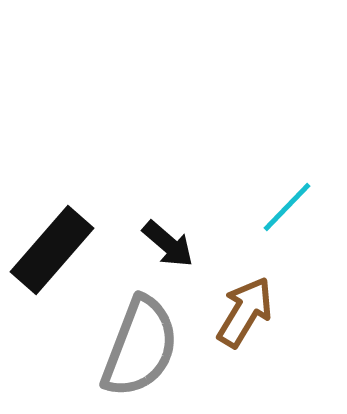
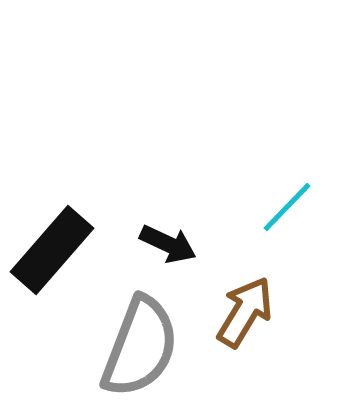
black arrow: rotated 16 degrees counterclockwise
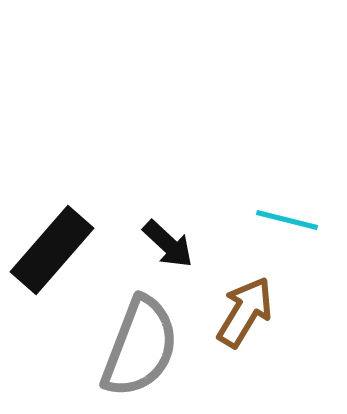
cyan line: moved 13 px down; rotated 60 degrees clockwise
black arrow: rotated 18 degrees clockwise
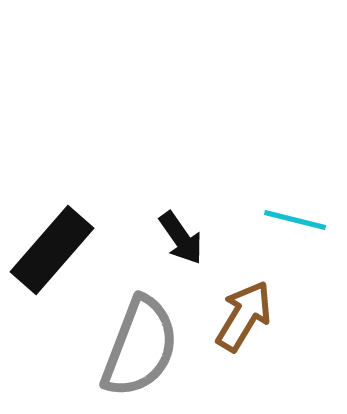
cyan line: moved 8 px right
black arrow: moved 13 px right, 6 px up; rotated 12 degrees clockwise
brown arrow: moved 1 px left, 4 px down
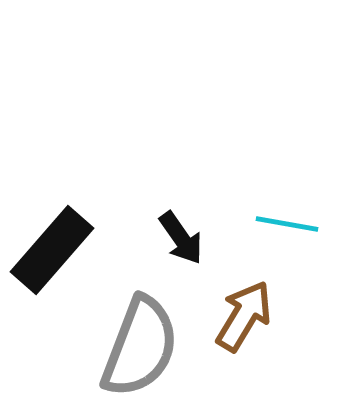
cyan line: moved 8 px left, 4 px down; rotated 4 degrees counterclockwise
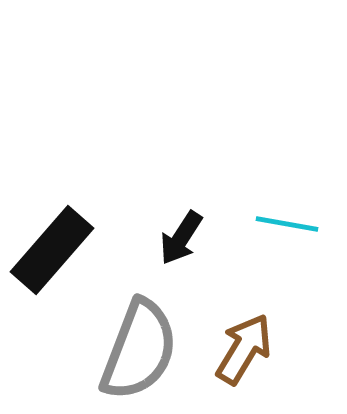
black arrow: rotated 68 degrees clockwise
brown arrow: moved 33 px down
gray semicircle: moved 1 px left, 3 px down
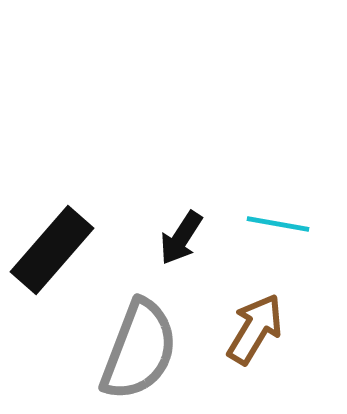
cyan line: moved 9 px left
brown arrow: moved 11 px right, 20 px up
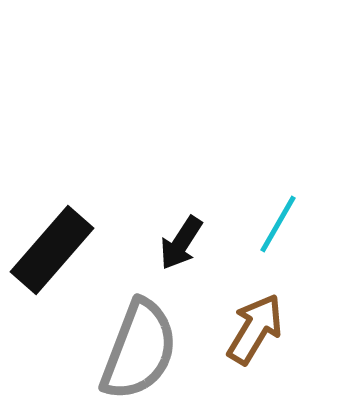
cyan line: rotated 70 degrees counterclockwise
black arrow: moved 5 px down
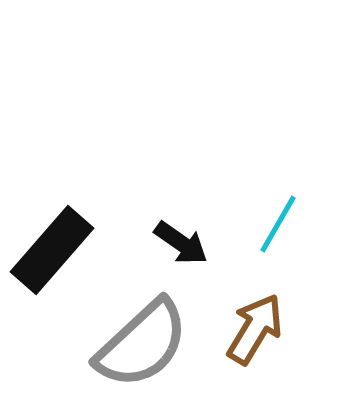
black arrow: rotated 88 degrees counterclockwise
gray semicircle: moved 3 px right, 6 px up; rotated 26 degrees clockwise
